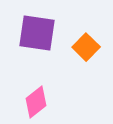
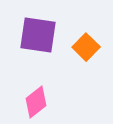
purple square: moved 1 px right, 2 px down
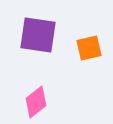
orange square: moved 3 px right, 1 px down; rotated 32 degrees clockwise
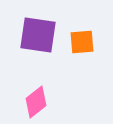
orange square: moved 7 px left, 6 px up; rotated 8 degrees clockwise
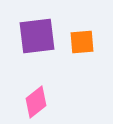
purple square: moved 1 px left, 1 px down; rotated 15 degrees counterclockwise
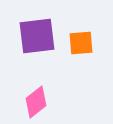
orange square: moved 1 px left, 1 px down
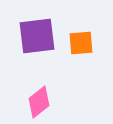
pink diamond: moved 3 px right
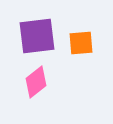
pink diamond: moved 3 px left, 20 px up
